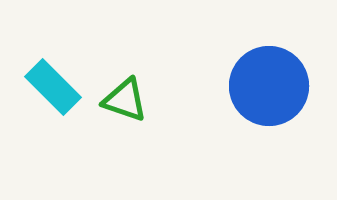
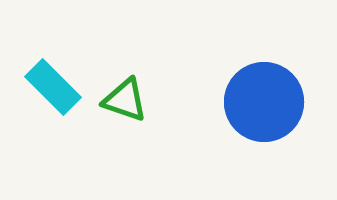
blue circle: moved 5 px left, 16 px down
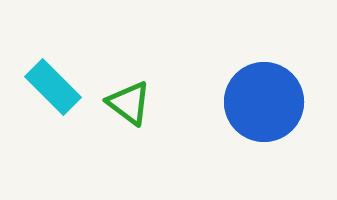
green triangle: moved 4 px right, 3 px down; rotated 18 degrees clockwise
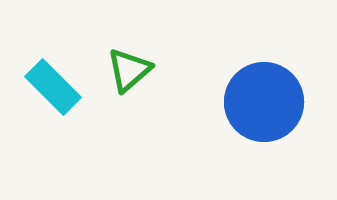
green triangle: moved 33 px up; rotated 42 degrees clockwise
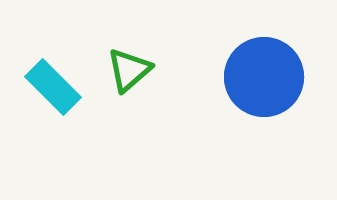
blue circle: moved 25 px up
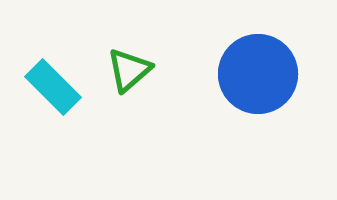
blue circle: moved 6 px left, 3 px up
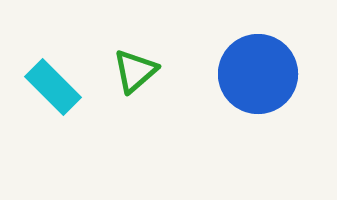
green triangle: moved 6 px right, 1 px down
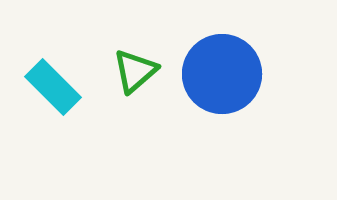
blue circle: moved 36 px left
